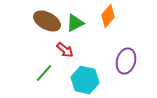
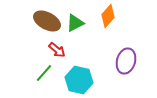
red arrow: moved 8 px left
cyan hexagon: moved 6 px left
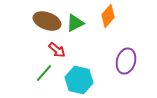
brown ellipse: rotated 8 degrees counterclockwise
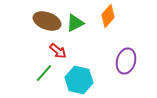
red arrow: moved 1 px right, 1 px down
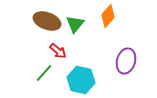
green triangle: moved 1 px down; rotated 24 degrees counterclockwise
cyan hexagon: moved 2 px right
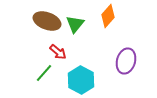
red arrow: moved 1 px down
cyan hexagon: rotated 16 degrees clockwise
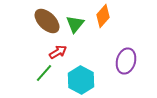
orange diamond: moved 5 px left
brown ellipse: rotated 24 degrees clockwise
red arrow: rotated 72 degrees counterclockwise
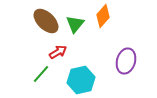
brown ellipse: moved 1 px left
green line: moved 3 px left, 1 px down
cyan hexagon: rotated 20 degrees clockwise
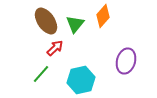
brown ellipse: rotated 12 degrees clockwise
red arrow: moved 3 px left, 4 px up; rotated 12 degrees counterclockwise
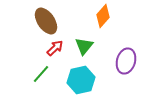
green triangle: moved 9 px right, 22 px down
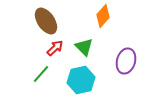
green triangle: moved 1 px down; rotated 24 degrees counterclockwise
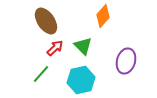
green triangle: moved 1 px left, 1 px up
